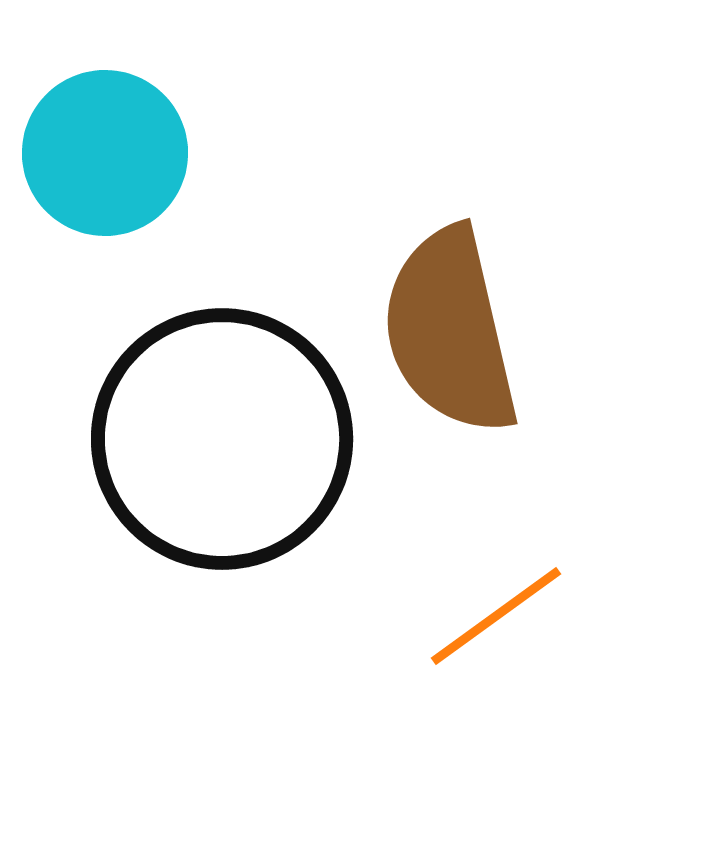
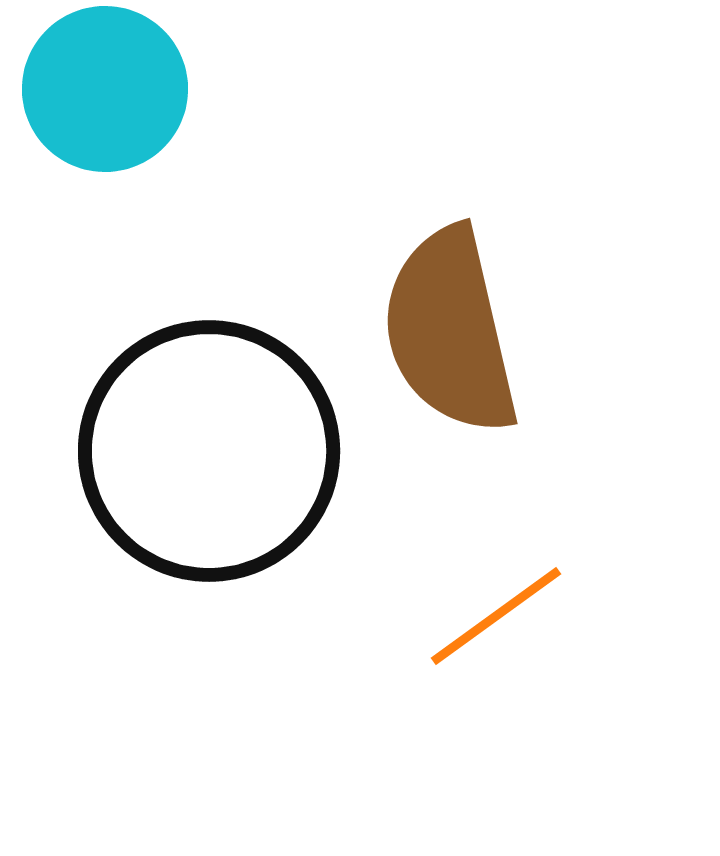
cyan circle: moved 64 px up
black circle: moved 13 px left, 12 px down
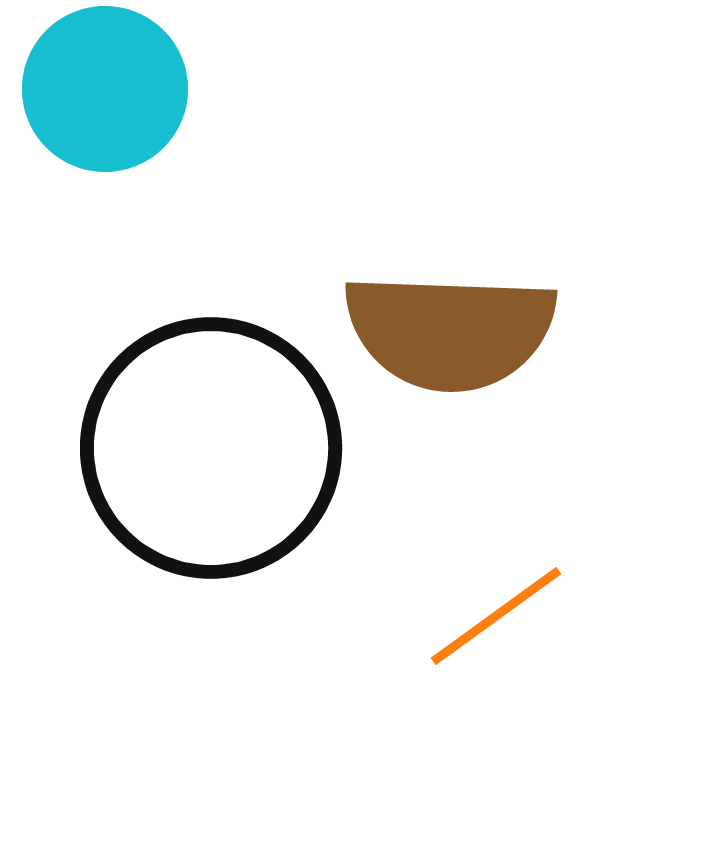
brown semicircle: rotated 75 degrees counterclockwise
black circle: moved 2 px right, 3 px up
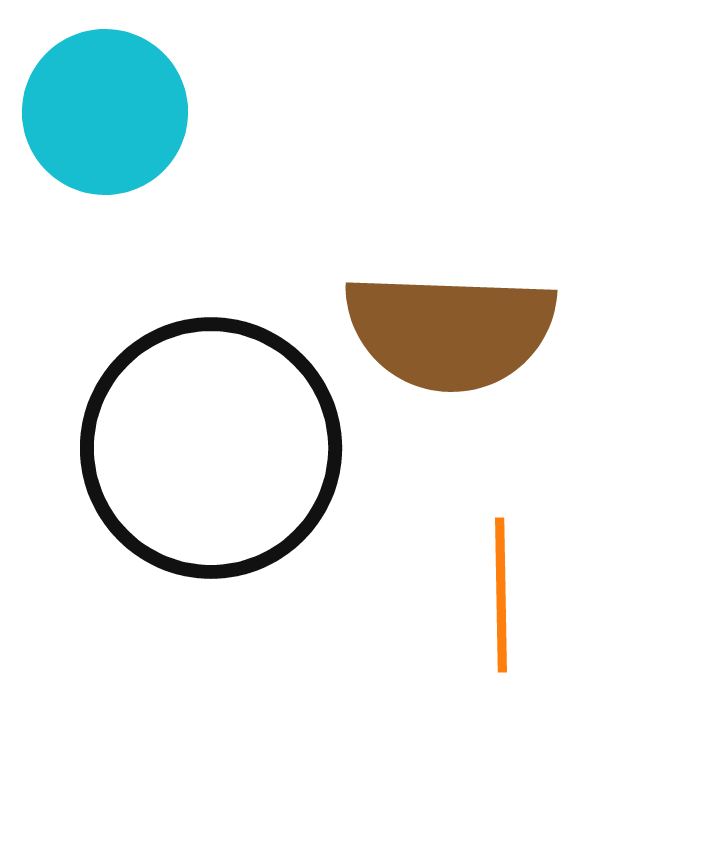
cyan circle: moved 23 px down
orange line: moved 5 px right, 21 px up; rotated 55 degrees counterclockwise
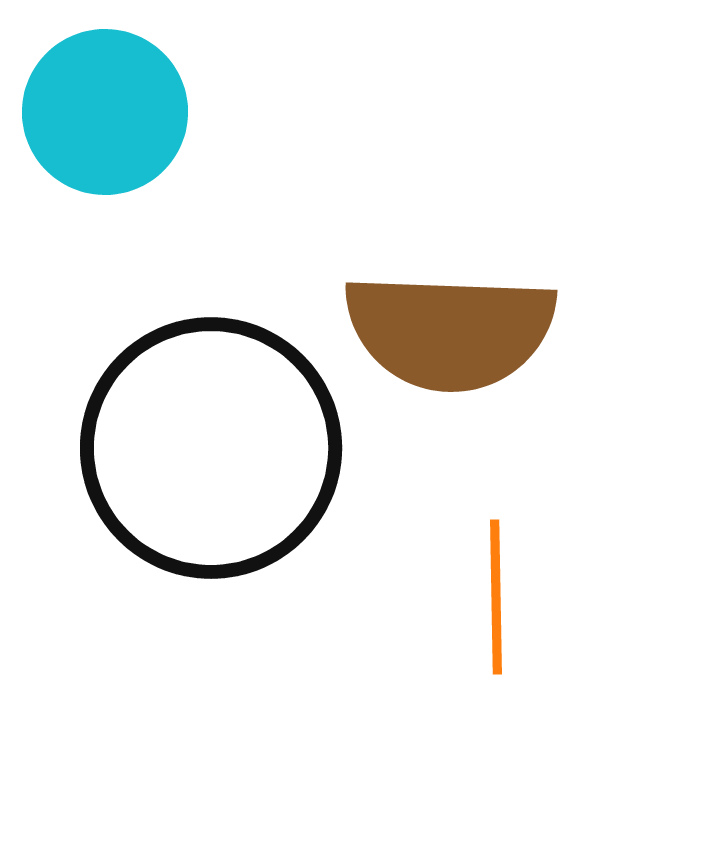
orange line: moved 5 px left, 2 px down
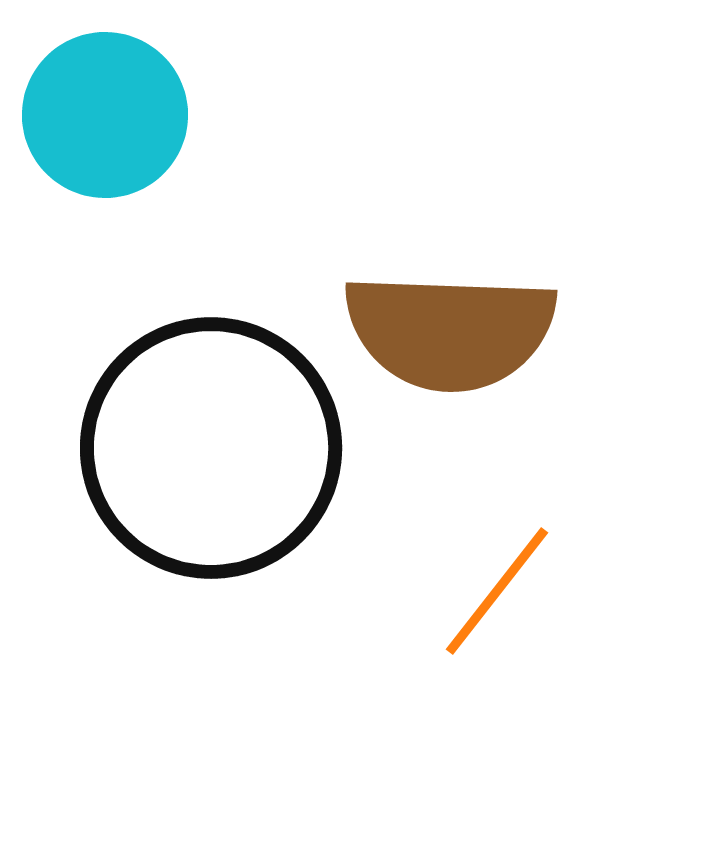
cyan circle: moved 3 px down
orange line: moved 1 px right, 6 px up; rotated 39 degrees clockwise
